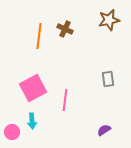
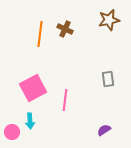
orange line: moved 1 px right, 2 px up
cyan arrow: moved 2 px left
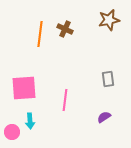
pink square: moved 9 px left; rotated 24 degrees clockwise
purple semicircle: moved 13 px up
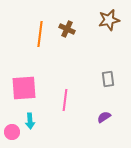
brown cross: moved 2 px right
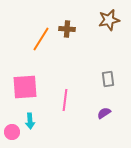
brown cross: rotated 21 degrees counterclockwise
orange line: moved 1 px right, 5 px down; rotated 25 degrees clockwise
pink square: moved 1 px right, 1 px up
purple semicircle: moved 4 px up
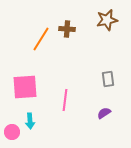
brown star: moved 2 px left
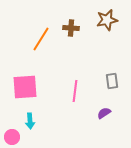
brown cross: moved 4 px right, 1 px up
gray rectangle: moved 4 px right, 2 px down
pink line: moved 10 px right, 9 px up
pink circle: moved 5 px down
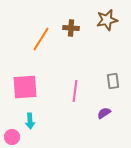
gray rectangle: moved 1 px right
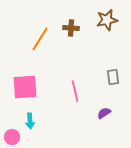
orange line: moved 1 px left
gray rectangle: moved 4 px up
pink line: rotated 20 degrees counterclockwise
